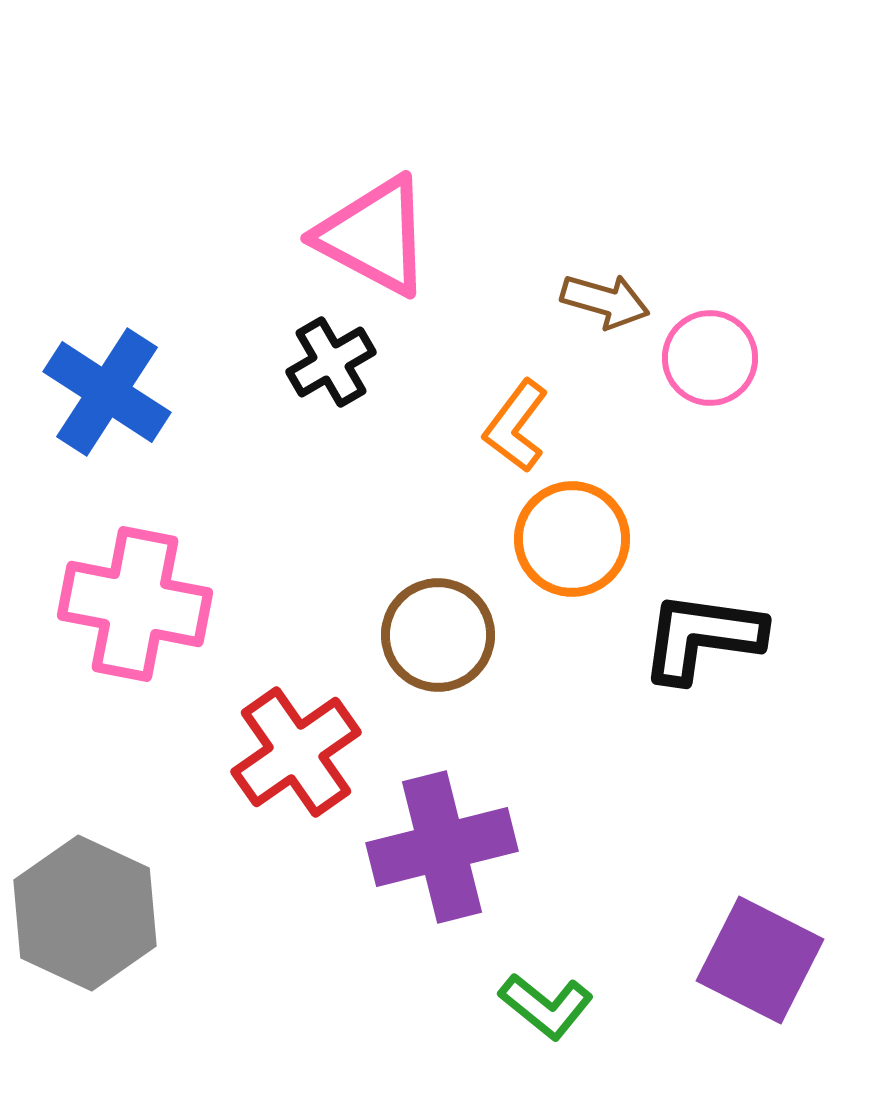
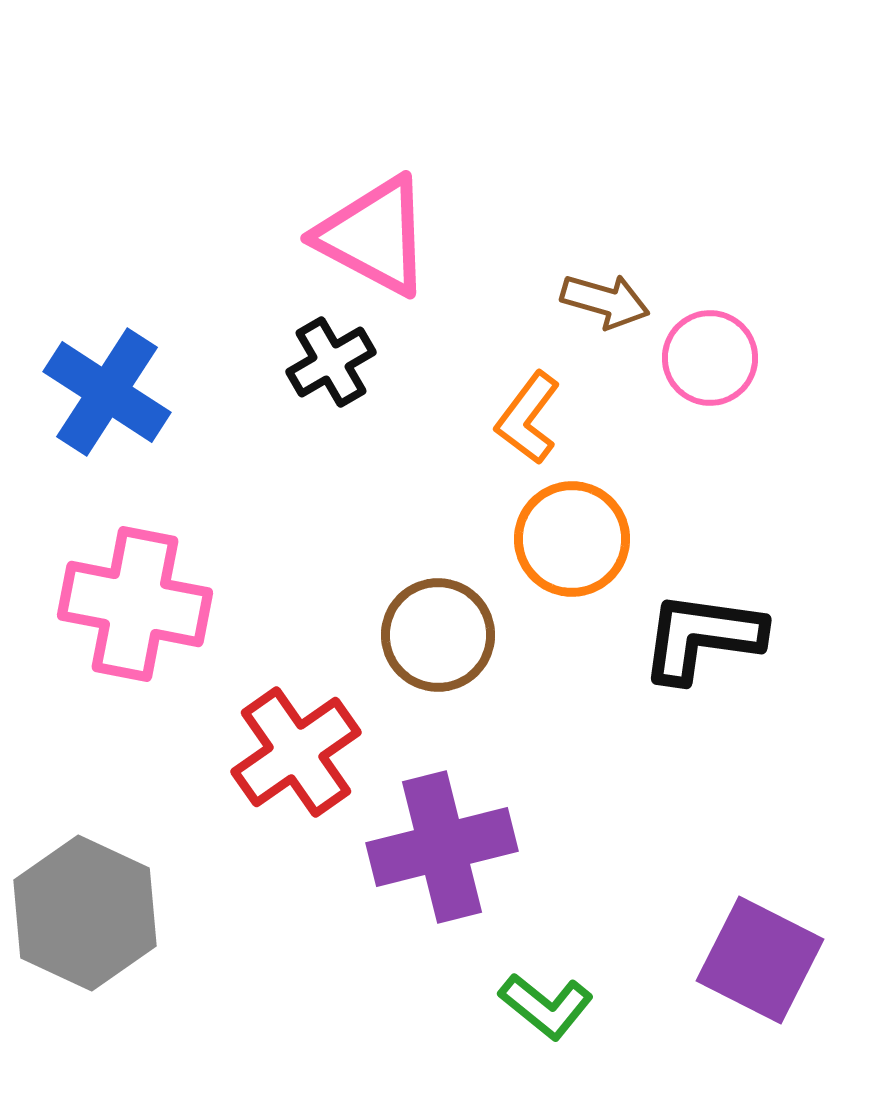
orange L-shape: moved 12 px right, 8 px up
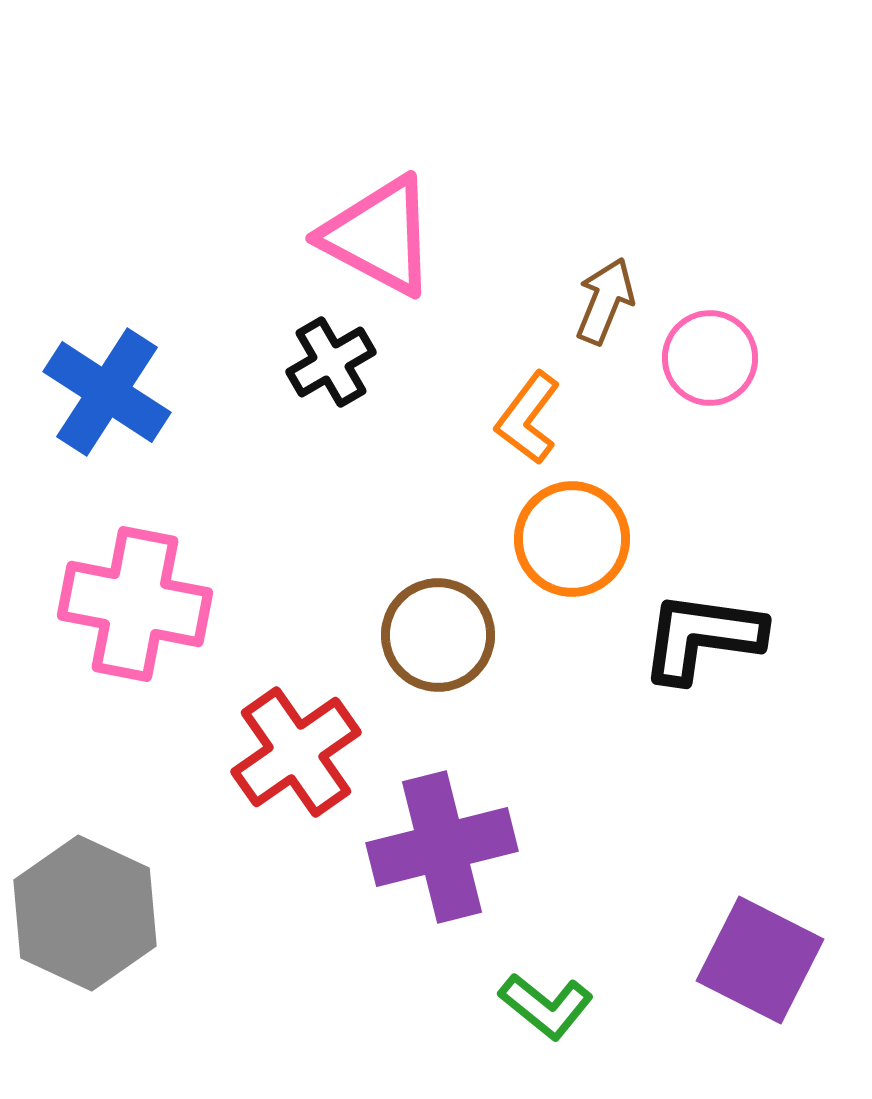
pink triangle: moved 5 px right
brown arrow: rotated 84 degrees counterclockwise
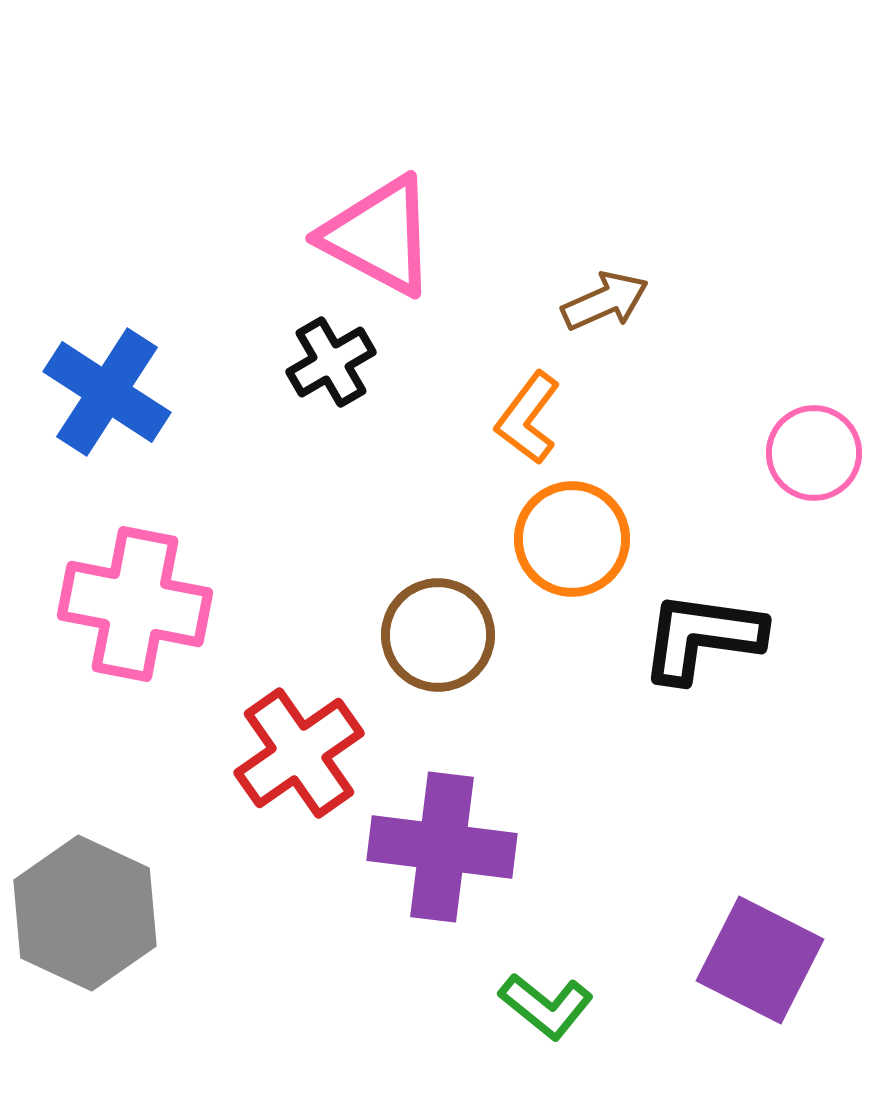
brown arrow: rotated 44 degrees clockwise
pink circle: moved 104 px right, 95 px down
red cross: moved 3 px right, 1 px down
purple cross: rotated 21 degrees clockwise
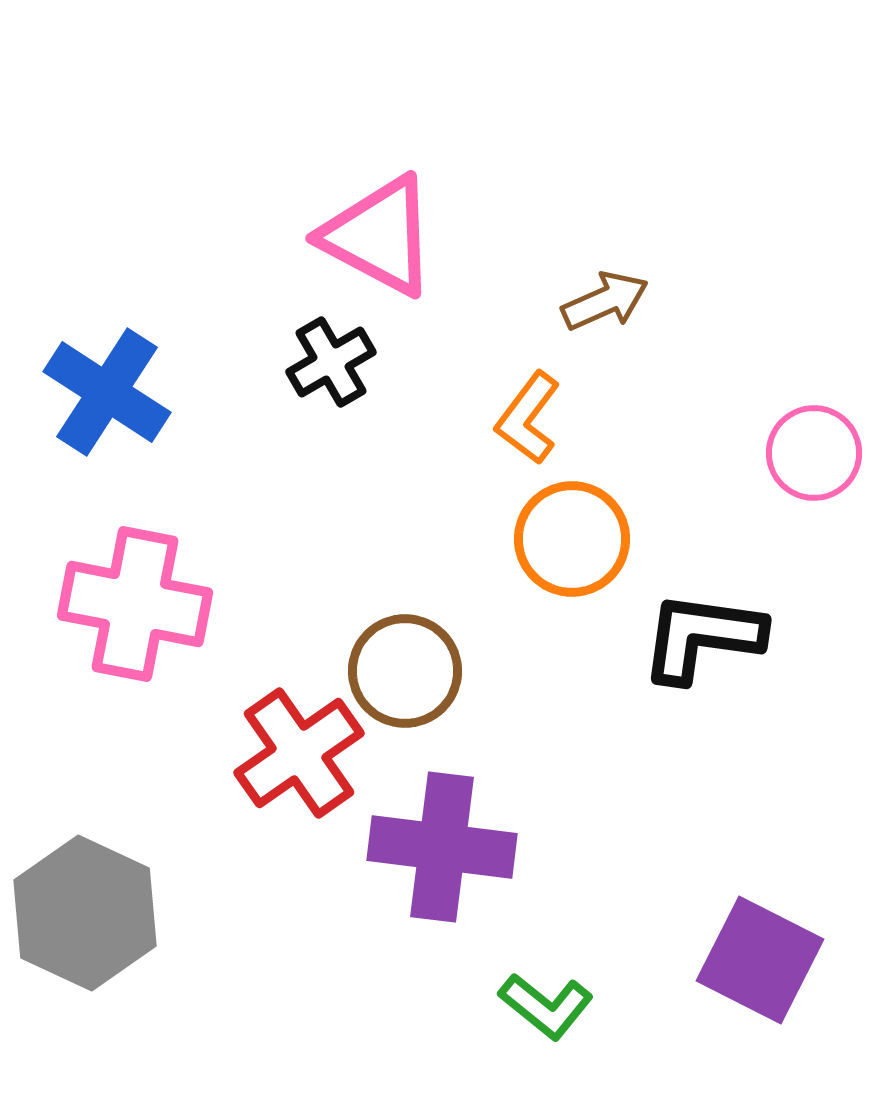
brown circle: moved 33 px left, 36 px down
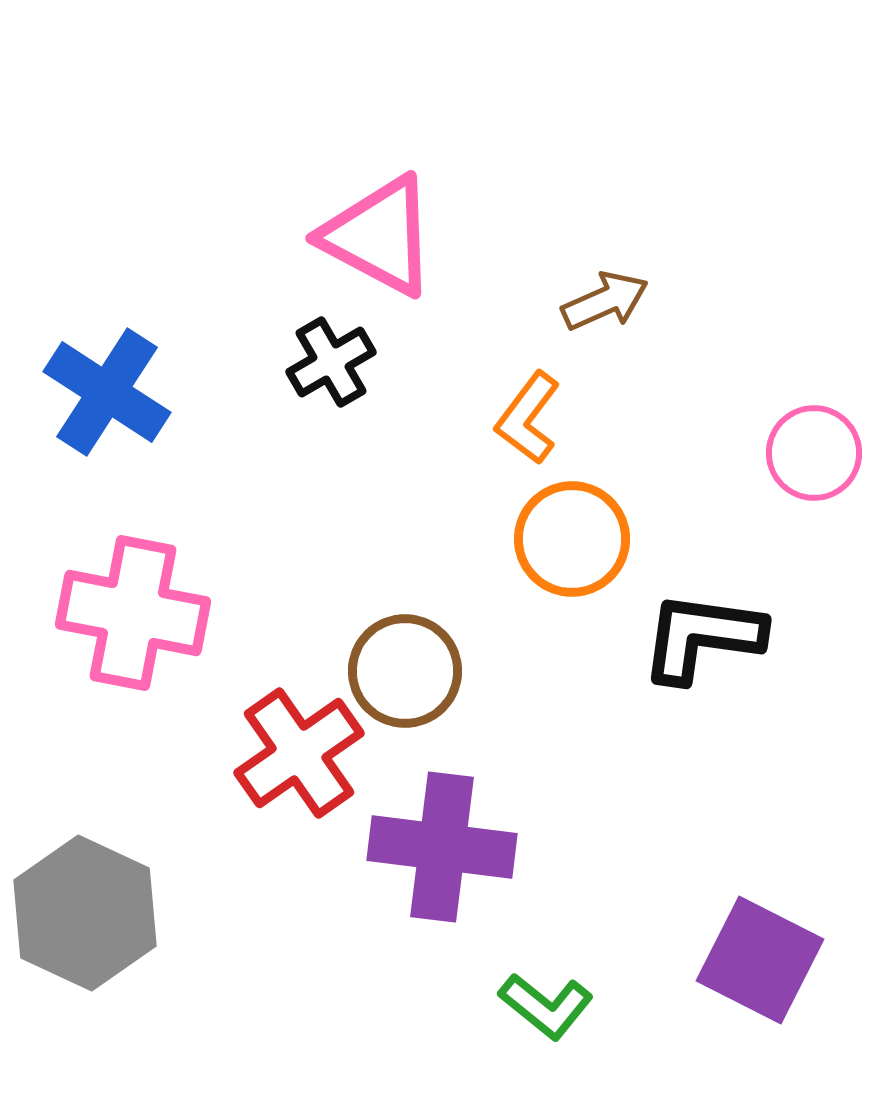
pink cross: moved 2 px left, 9 px down
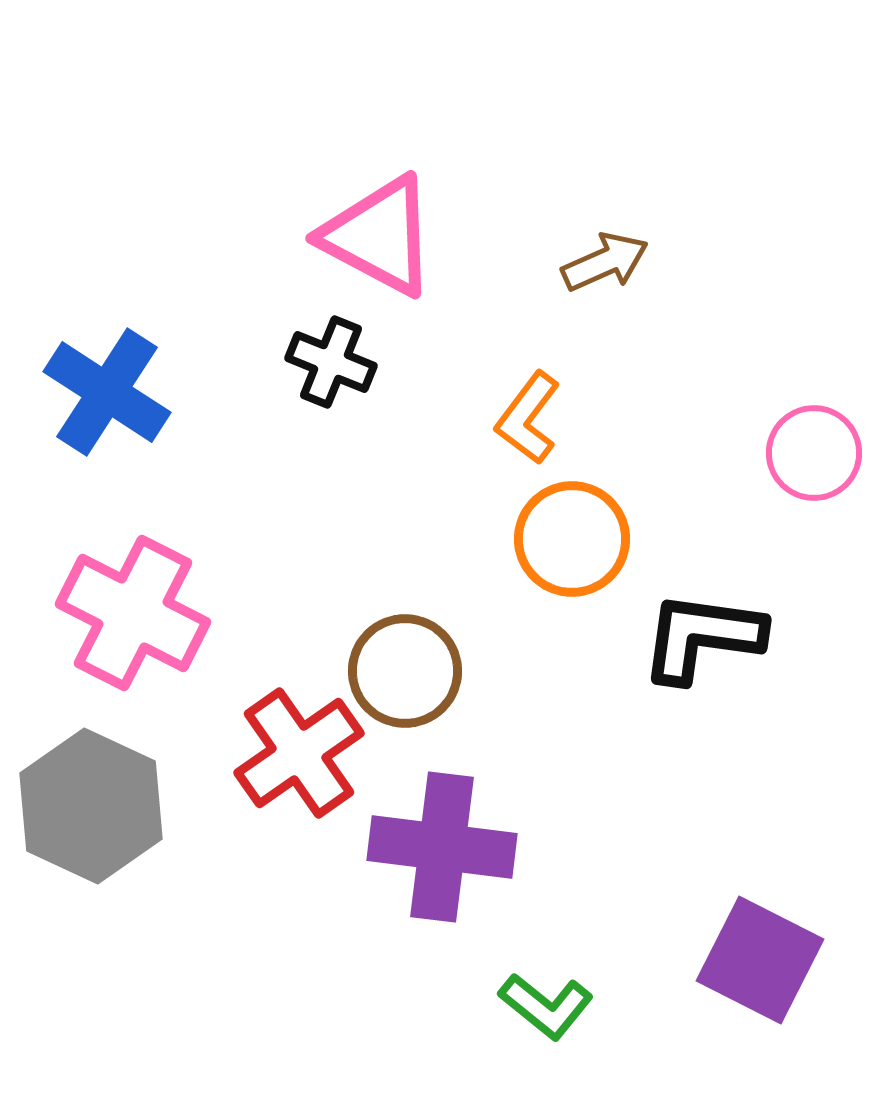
brown arrow: moved 39 px up
black cross: rotated 38 degrees counterclockwise
pink cross: rotated 16 degrees clockwise
gray hexagon: moved 6 px right, 107 px up
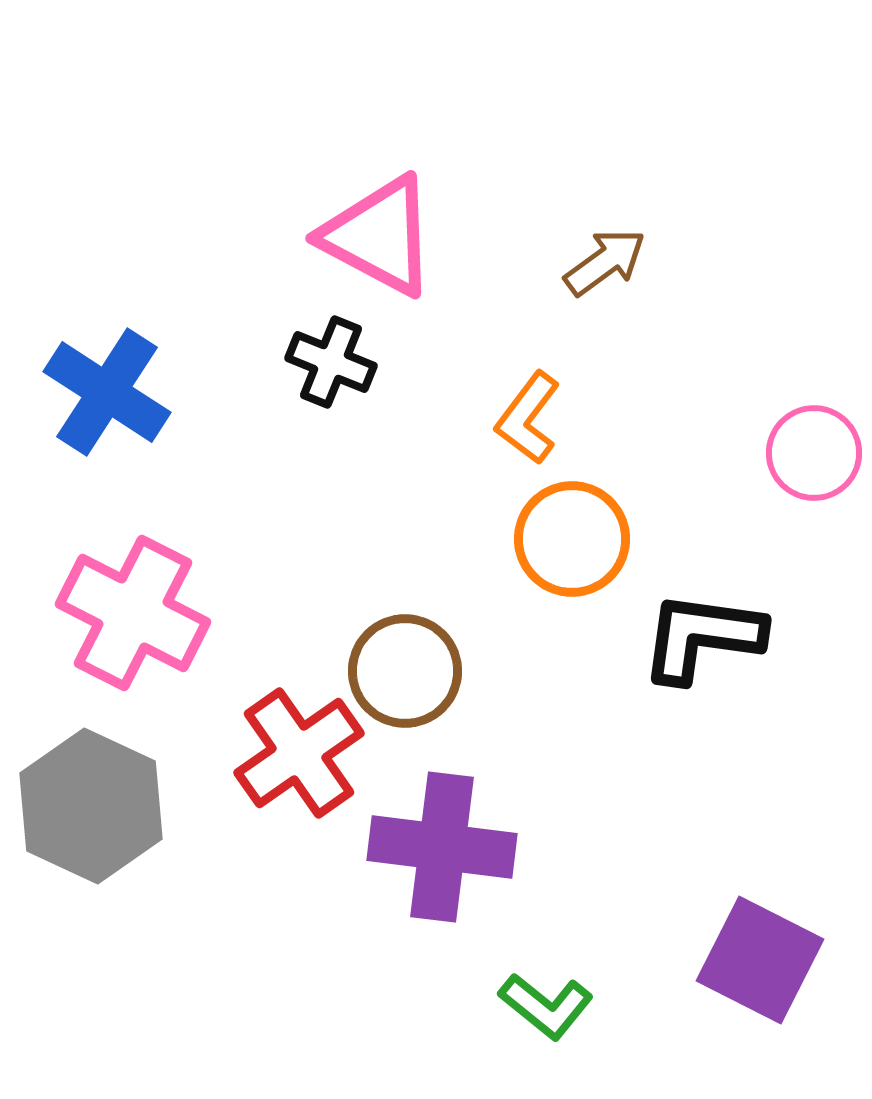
brown arrow: rotated 12 degrees counterclockwise
